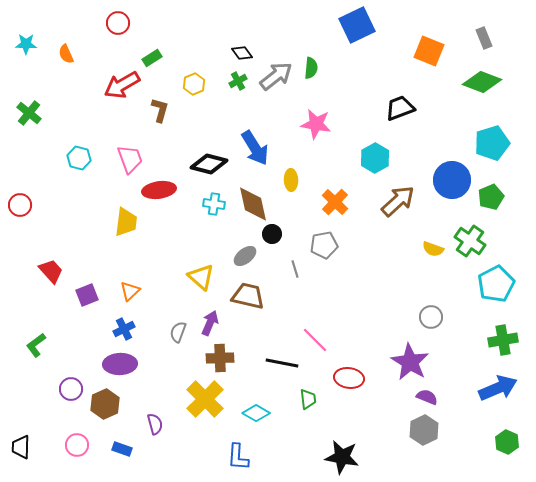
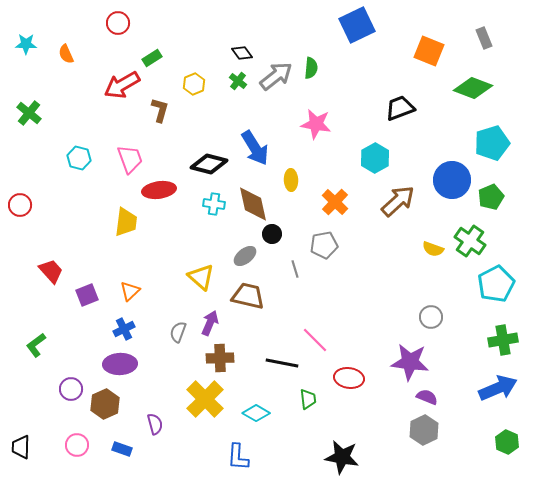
green cross at (238, 81): rotated 24 degrees counterclockwise
green diamond at (482, 82): moved 9 px left, 6 px down
purple star at (410, 362): rotated 24 degrees counterclockwise
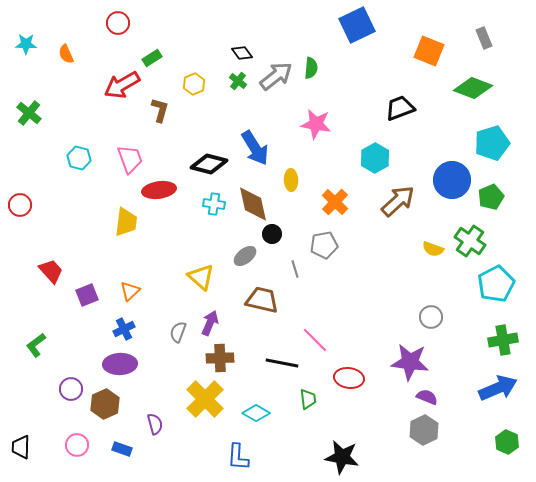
brown trapezoid at (248, 296): moved 14 px right, 4 px down
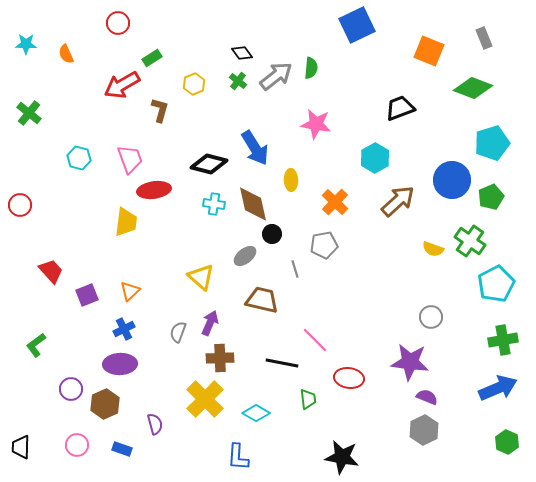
red ellipse at (159, 190): moved 5 px left
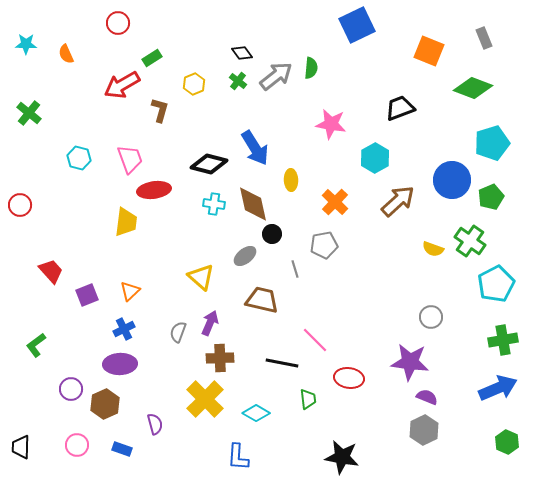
pink star at (316, 124): moved 15 px right
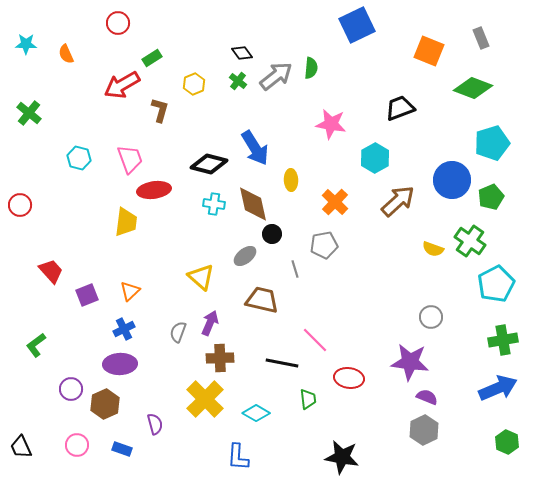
gray rectangle at (484, 38): moved 3 px left
black trapezoid at (21, 447): rotated 25 degrees counterclockwise
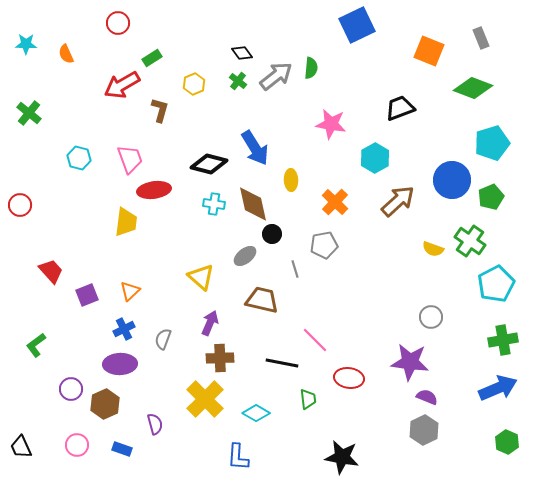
gray semicircle at (178, 332): moved 15 px left, 7 px down
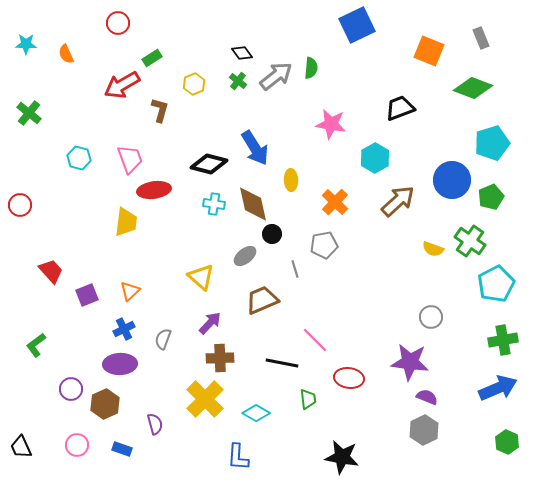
brown trapezoid at (262, 300): rotated 36 degrees counterclockwise
purple arrow at (210, 323): rotated 20 degrees clockwise
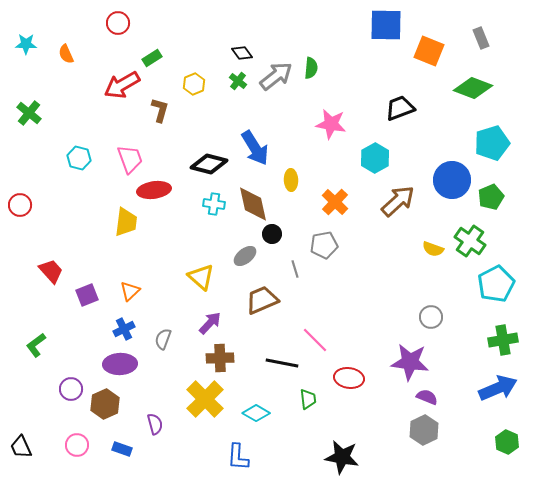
blue square at (357, 25): moved 29 px right; rotated 27 degrees clockwise
